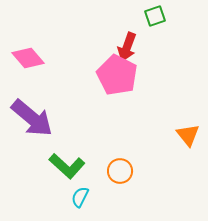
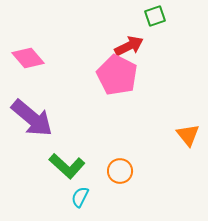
red arrow: moved 2 px right, 1 px up; rotated 136 degrees counterclockwise
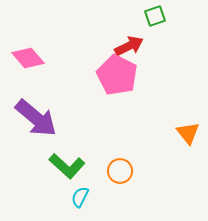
purple arrow: moved 4 px right
orange triangle: moved 2 px up
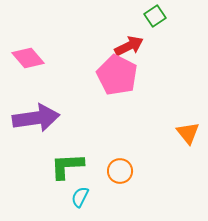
green square: rotated 15 degrees counterclockwise
purple arrow: rotated 48 degrees counterclockwise
green L-shape: rotated 135 degrees clockwise
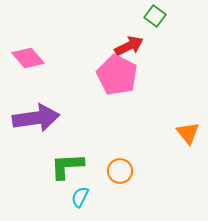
green square: rotated 20 degrees counterclockwise
